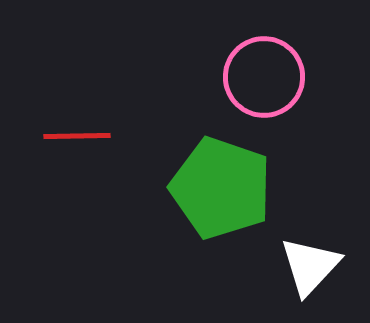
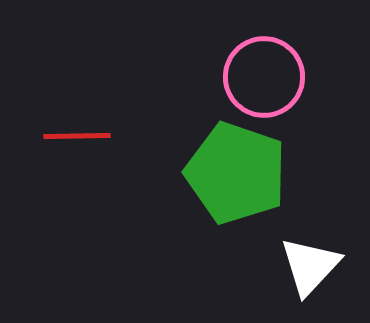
green pentagon: moved 15 px right, 15 px up
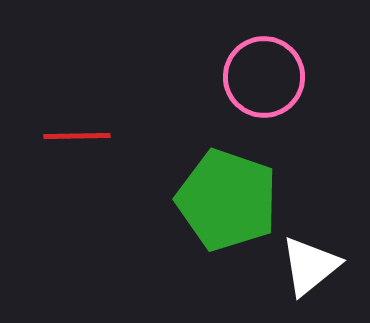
green pentagon: moved 9 px left, 27 px down
white triangle: rotated 8 degrees clockwise
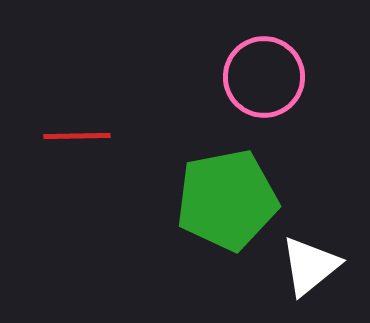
green pentagon: rotated 30 degrees counterclockwise
